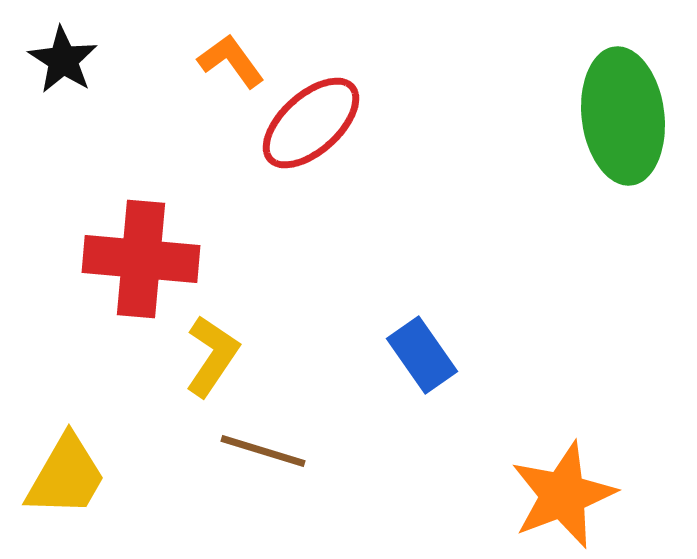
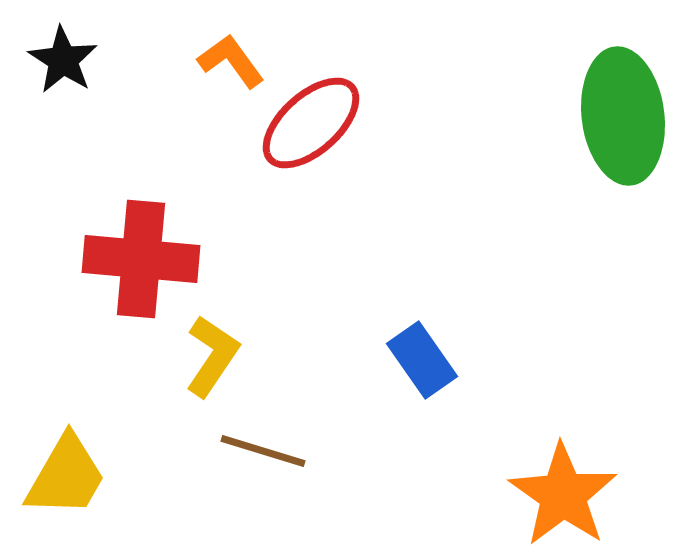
blue rectangle: moved 5 px down
orange star: rotated 16 degrees counterclockwise
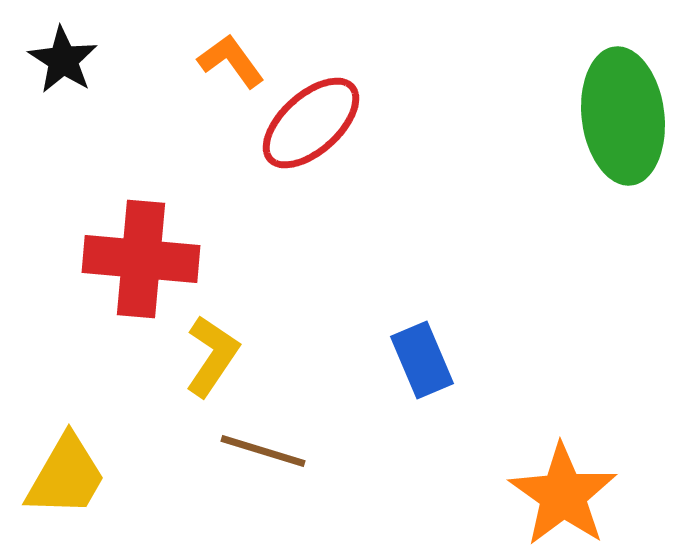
blue rectangle: rotated 12 degrees clockwise
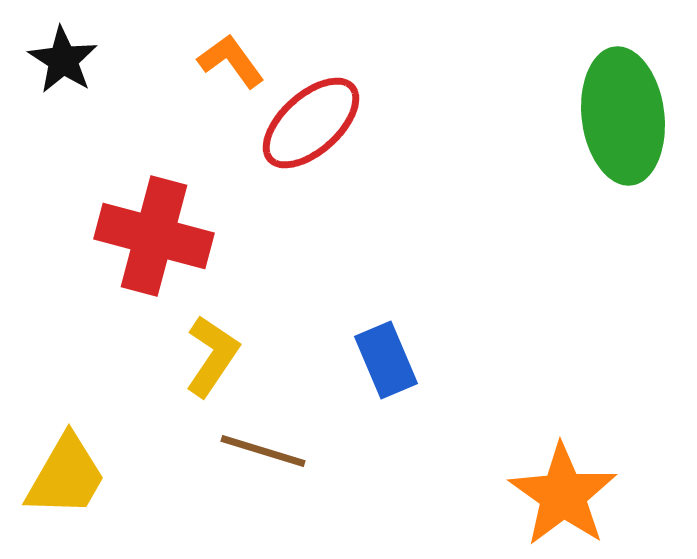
red cross: moved 13 px right, 23 px up; rotated 10 degrees clockwise
blue rectangle: moved 36 px left
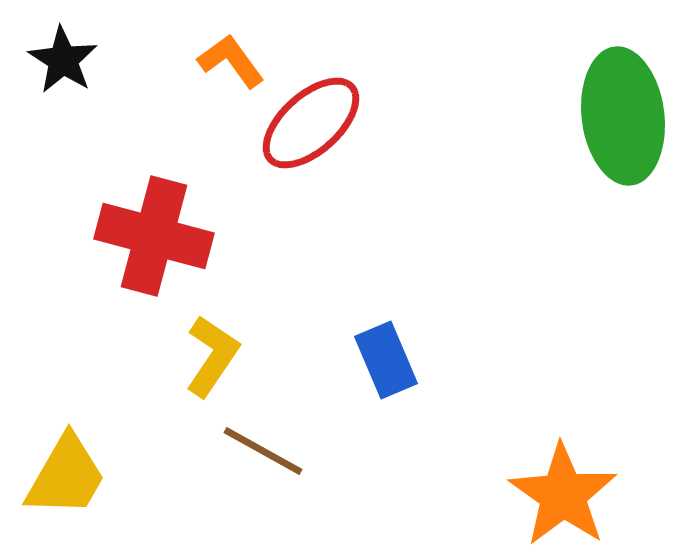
brown line: rotated 12 degrees clockwise
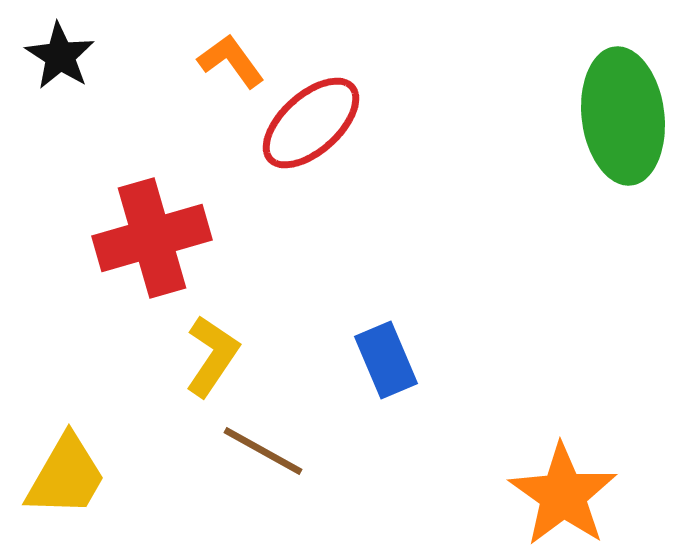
black star: moved 3 px left, 4 px up
red cross: moved 2 px left, 2 px down; rotated 31 degrees counterclockwise
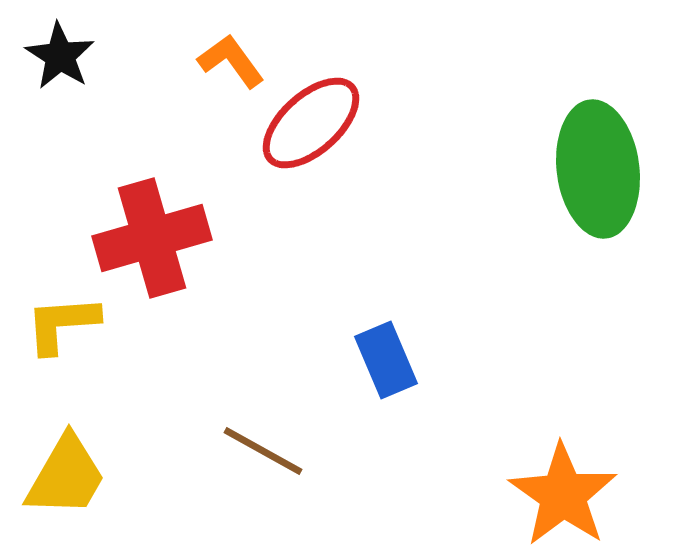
green ellipse: moved 25 px left, 53 px down
yellow L-shape: moved 150 px left, 32 px up; rotated 128 degrees counterclockwise
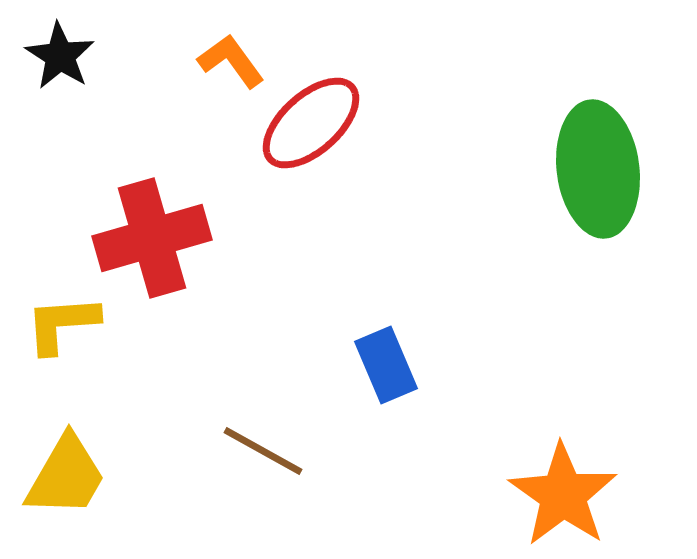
blue rectangle: moved 5 px down
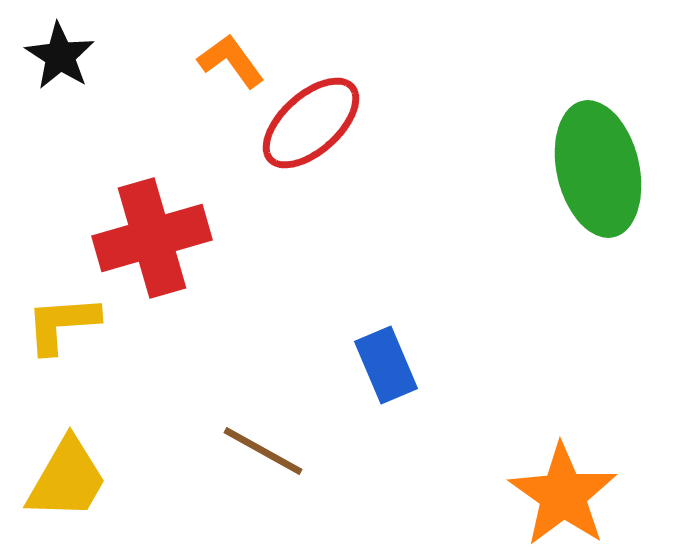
green ellipse: rotated 6 degrees counterclockwise
yellow trapezoid: moved 1 px right, 3 px down
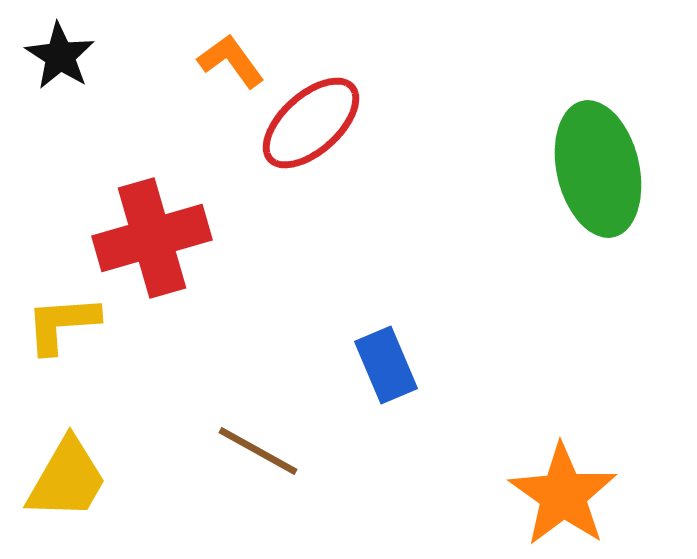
brown line: moved 5 px left
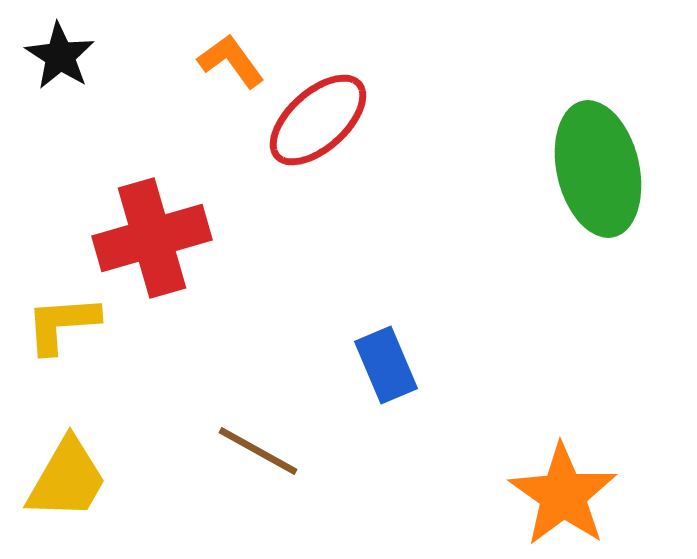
red ellipse: moved 7 px right, 3 px up
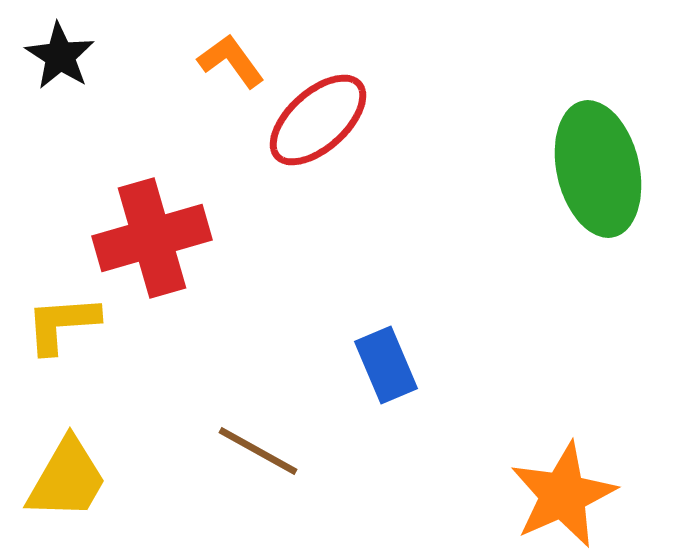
orange star: rotated 13 degrees clockwise
